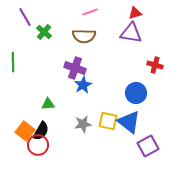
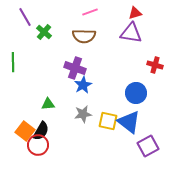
gray star: moved 10 px up
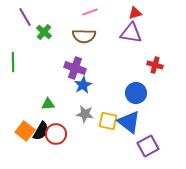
gray star: moved 2 px right; rotated 18 degrees clockwise
red circle: moved 18 px right, 11 px up
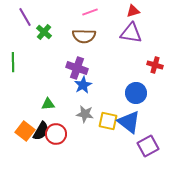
red triangle: moved 2 px left, 2 px up
purple cross: moved 2 px right
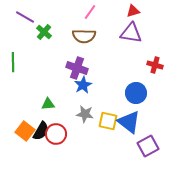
pink line: rotated 35 degrees counterclockwise
purple line: rotated 30 degrees counterclockwise
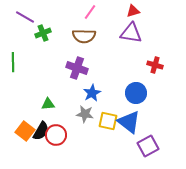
green cross: moved 1 px left, 1 px down; rotated 28 degrees clockwise
blue star: moved 9 px right, 8 px down
red circle: moved 1 px down
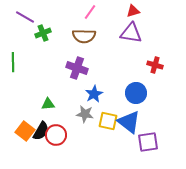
blue star: moved 2 px right, 1 px down
purple square: moved 4 px up; rotated 20 degrees clockwise
